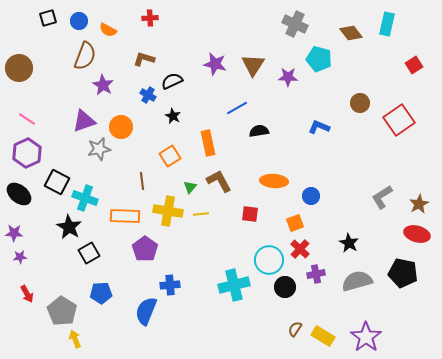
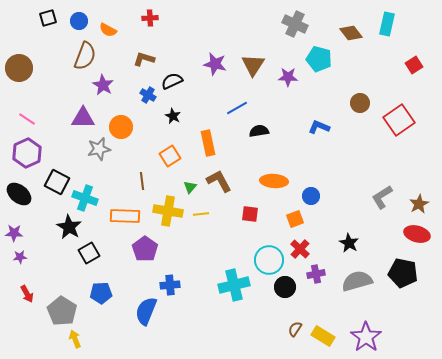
purple triangle at (84, 121): moved 1 px left, 3 px up; rotated 20 degrees clockwise
orange square at (295, 223): moved 4 px up
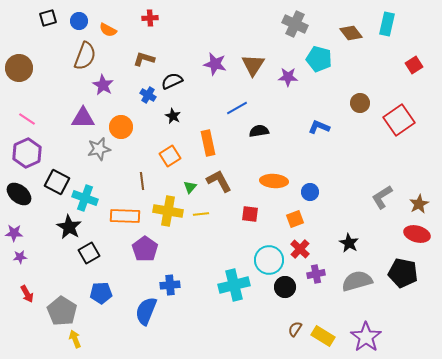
blue circle at (311, 196): moved 1 px left, 4 px up
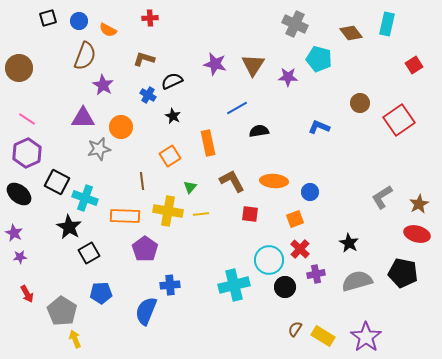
brown L-shape at (219, 181): moved 13 px right
purple star at (14, 233): rotated 24 degrees clockwise
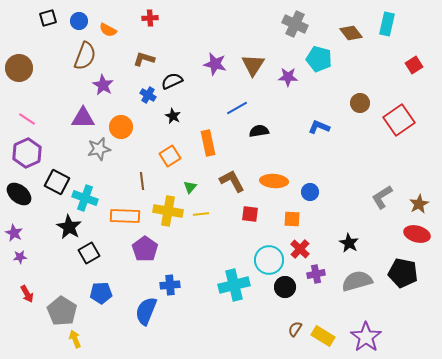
orange square at (295, 219): moved 3 px left; rotated 24 degrees clockwise
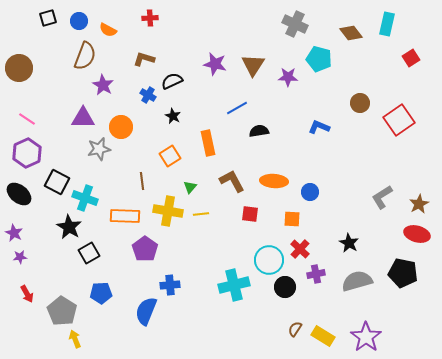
red square at (414, 65): moved 3 px left, 7 px up
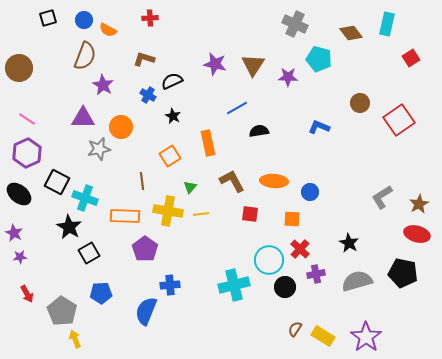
blue circle at (79, 21): moved 5 px right, 1 px up
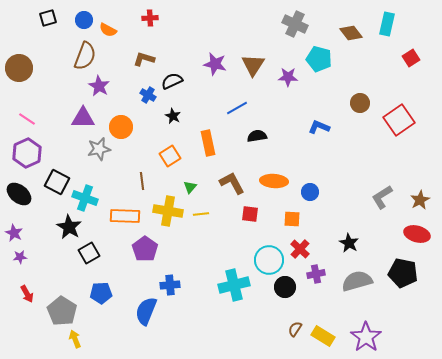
purple star at (103, 85): moved 4 px left, 1 px down
black semicircle at (259, 131): moved 2 px left, 5 px down
brown L-shape at (232, 181): moved 2 px down
brown star at (419, 204): moved 1 px right, 4 px up
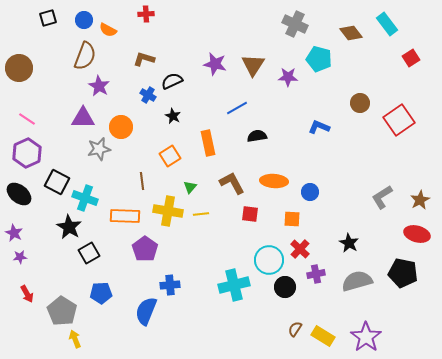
red cross at (150, 18): moved 4 px left, 4 px up
cyan rectangle at (387, 24): rotated 50 degrees counterclockwise
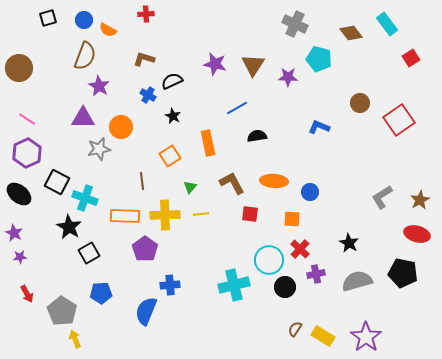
yellow cross at (168, 211): moved 3 px left, 4 px down; rotated 12 degrees counterclockwise
